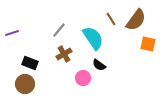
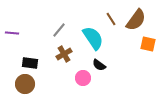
purple line: rotated 24 degrees clockwise
black rectangle: rotated 14 degrees counterclockwise
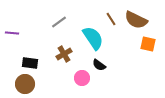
brown semicircle: rotated 80 degrees clockwise
gray line: moved 8 px up; rotated 14 degrees clockwise
pink circle: moved 1 px left
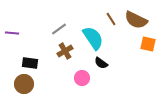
gray line: moved 7 px down
brown cross: moved 1 px right, 3 px up
black semicircle: moved 2 px right, 2 px up
brown circle: moved 1 px left
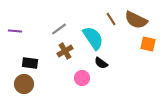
purple line: moved 3 px right, 2 px up
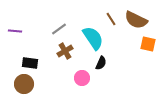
black semicircle: rotated 104 degrees counterclockwise
